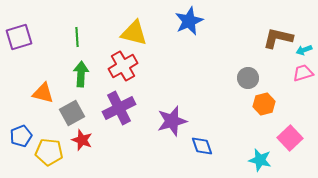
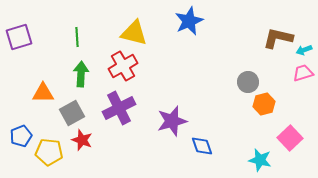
gray circle: moved 4 px down
orange triangle: rotated 15 degrees counterclockwise
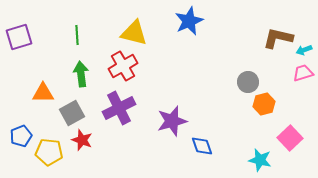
green line: moved 2 px up
green arrow: rotated 10 degrees counterclockwise
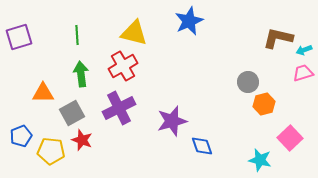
yellow pentagon: moved 2 px right, 1 px up
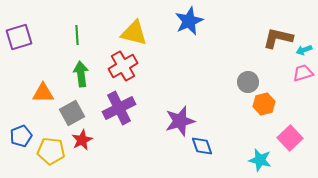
purple star: moved 8 px right
red star: rotated 25 degrees clockwise
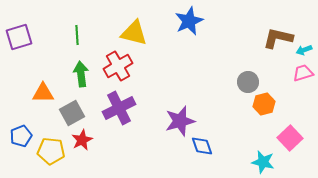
red cross: moved 5 px left
cyan star: moved 3 px right, 2 px down
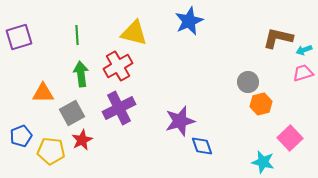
orange hexagon: moved 3 px left
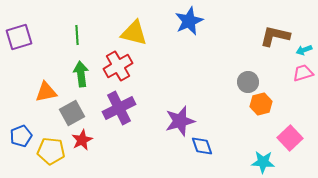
brown L-shape: moved 3 px left, 2 px up
orange triangle: moved 3 px right, 1 px up; rotated 10 degrees counterclockwise
cyan star: rotated 10 degrees counterclockwise
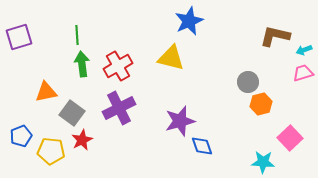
yellow triangle: moved 37 px right, 25 px down
green arrow: moved 1 px right, 10 px up
gray square: rotated 25 degrees counterclockwise
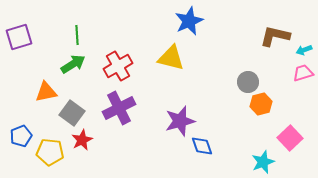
green arrow: moved 9 px left; rotated 65 degrees clockwise
yellow pentagon: moved 1 px left, 1 px down
cyan star: rotated 25 degrees counterclockwise
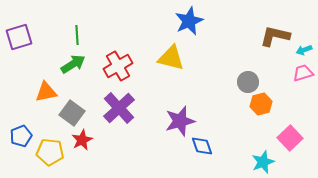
purple cross: rotated 16 degrees counterclockwise
